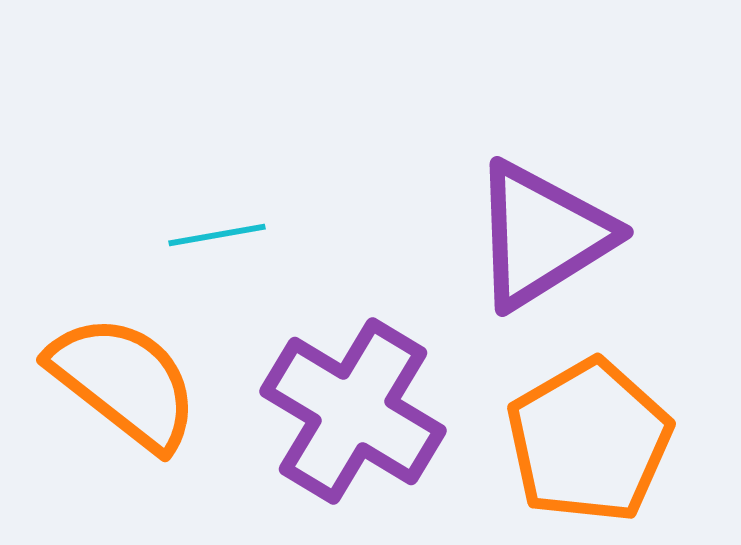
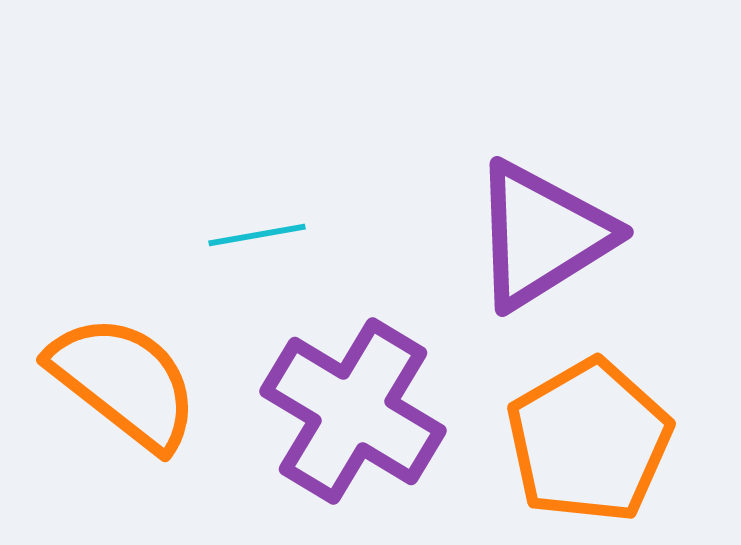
cyan line: moved 40 px right
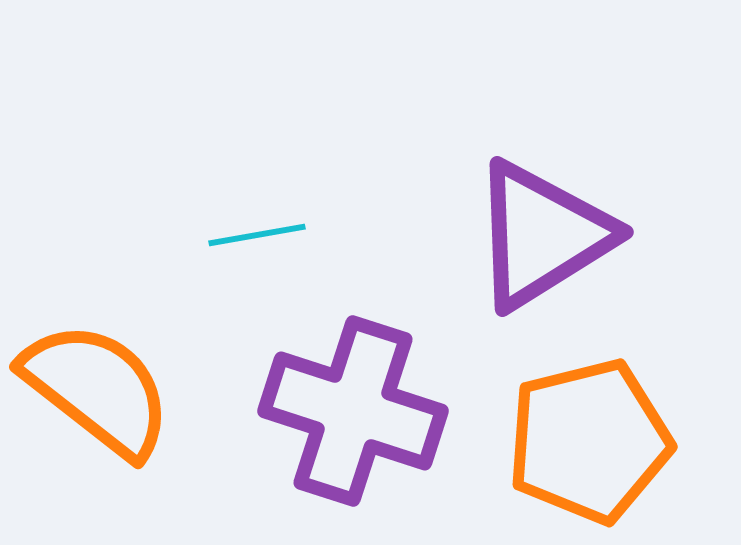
orange semicircle: moved 27 px left, 7 px down
purple cross: rotated 13 degrees counterclockwise
orange pentagon: rotated 16 degrees clockwise
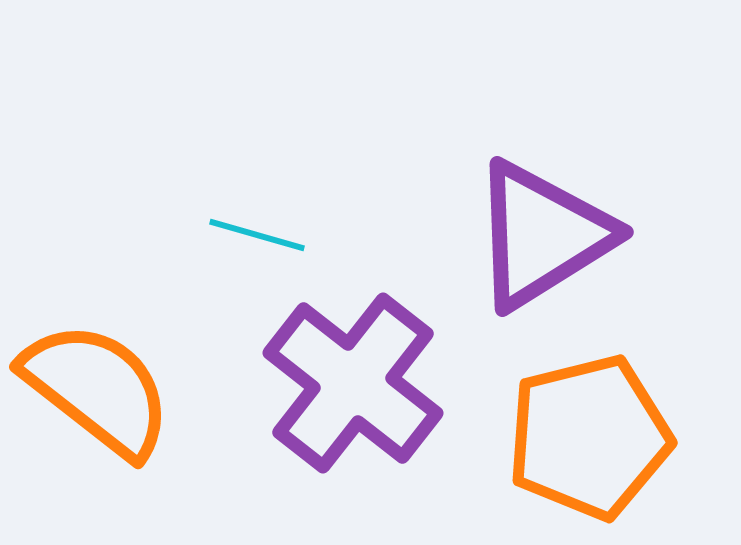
cyan line: rotated 26 degrees clockwise
purple cross: moved 28 px up; rotated 20 degrees clockwise
orange pentagon: moved 4 px up
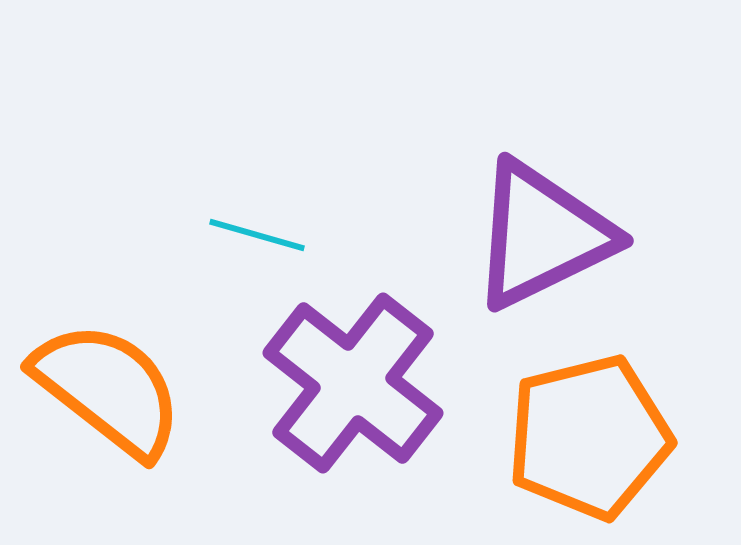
purple triangle: rotated 6 degrees clockwise
orange semicircle: moved 11 px right
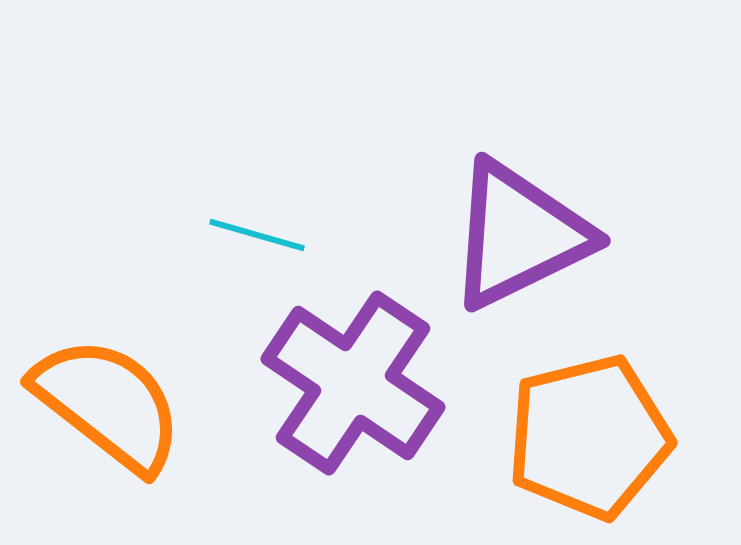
purple triangle: moved 23 px left
purple cross: rotated 4 degrees counterclockwise
orange semicircle: moved 15 px down
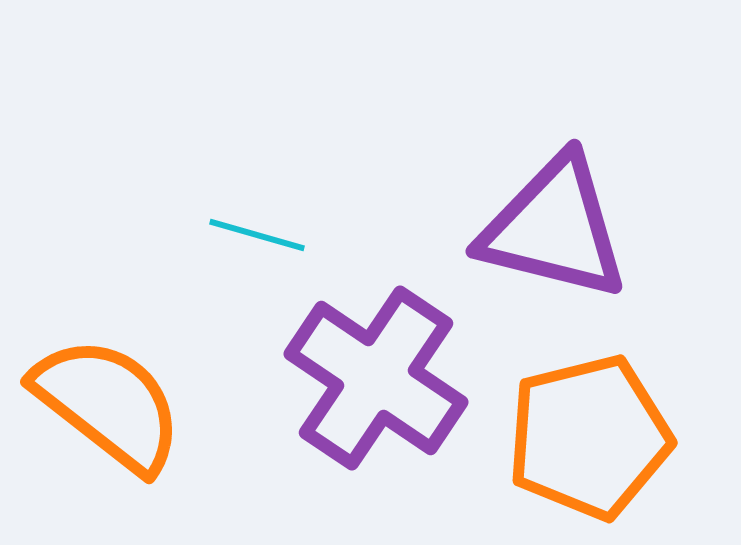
purple triangle: moved 35 px right, 7 px up; rotated 40 degrees clockwise
purple cross: moved 23 px right, 5 px up
